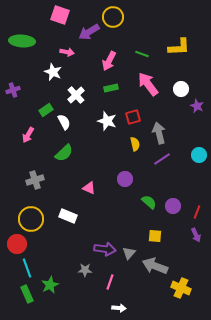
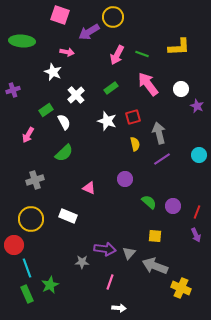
pink arrow at (109, 61): moved 8 px right, 6 px up
green rectangle at (111, 88): rotated 24 degrees counterclockwise
red circle at (17, 244): moved 3 px left, 1 px down
gray star at (85, 270): moved 3 px left, 8 px up
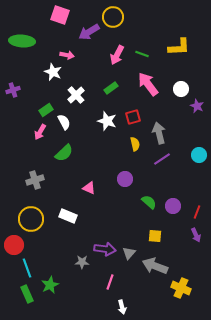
pink arrow at (67, 52): moved 3 px down
pink arrow at (28, 135): moved 12 px right, 3 px up
white arrow at (119, 308): moved 3 px right, 1 px up; rotated 72 degrees clockwise
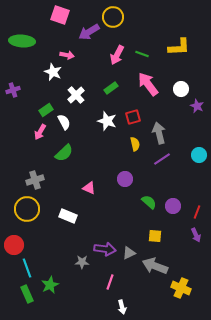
yellow circle at (31, 219): moved 4 px left, 10 px up
gray triangle at (129, 253): rotated 24 degrees clockwise
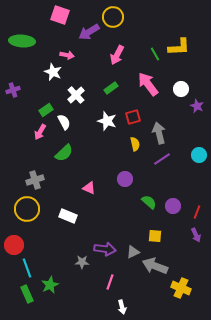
green line at (142, 54): moved 13 px right; rotated 40 degrees clockwise
gray triangle at (129, 253): moved 4 px right, 1 px up
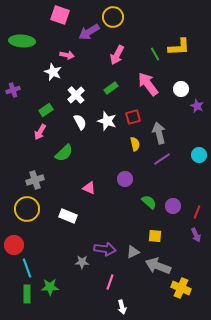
white semicircle at (64, 122): moved 16 px right
gray arrow at (155, 266): moved 3 px right
green star at (50, 285): moved 2 px down; rotated 24 degrees clockwise
green rectangle at (27, 294): rotated 24 degrees clockwise
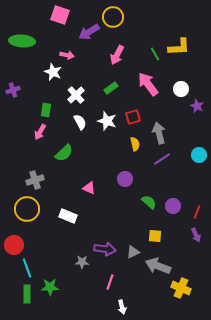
green rectangle at (46, 110): rotated 48 degrees counterclockwise
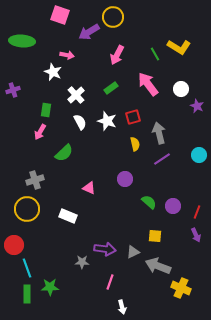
yellow L-shape at (179, 47): rotated 35 degrees clockwise
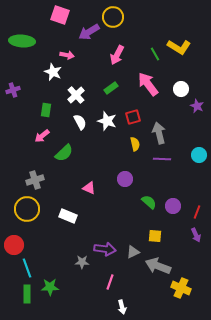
pink arrow at (40, 132): moved 2 px right, 4 px down; rotated 21 degrees clockwise
purple line at (162, 159): rotated 36 degrees clockwise
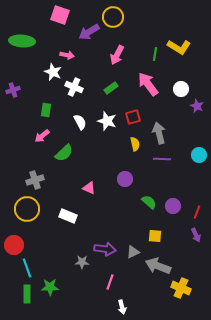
green line at (155, 54): rotated 40 degrees clockwise
white cross at (76, 95): moved 2 px left, 8 px up; rotated 24 degrees counterclockwise
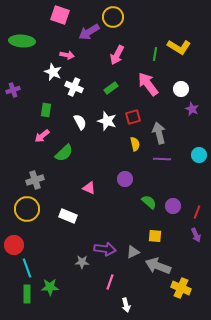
purple star at (197, 106): moved 5 px left, 3 px down
white arrow at (122, 307): moved 4 px right, 2 px up
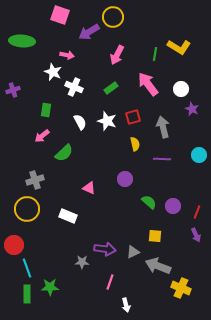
gray arrow at (159, 133): moved 4 px right, 6 px up
